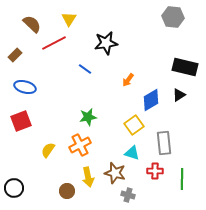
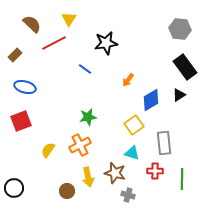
gray hexagon: moved 7 px right, 12 px down
black rectangle: rotated 40 degrees clockwise
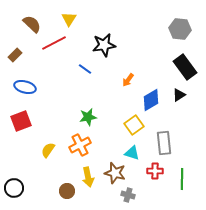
black star: moved 2 px left, 2 px down
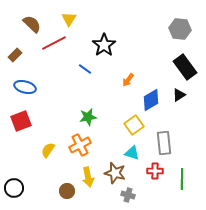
black star: rotated 25 degrees counterclockwise
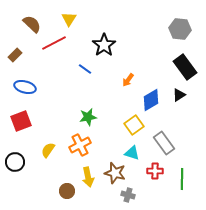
gray rectangle: rotated 30 degrees counterclockwise
black circle: moved 1 px right, 26 px up
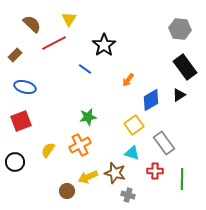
yellow arrow: rotated 78 degrees clockwise
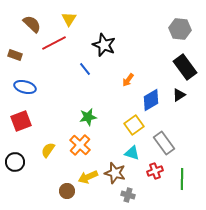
black star: rotated 15 degrees counterclockwise
brown rectangle: rotated 64 degrees clockwise
blue line: rotated 16 degrees clockwise
orange cross: rotated 20 degrees counterclockwise
red cross: rotated 21 degrees counterclockwise
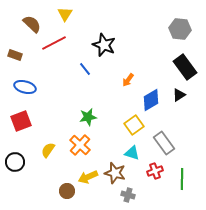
yellow triangle: moved 4 px left, 5 px up
